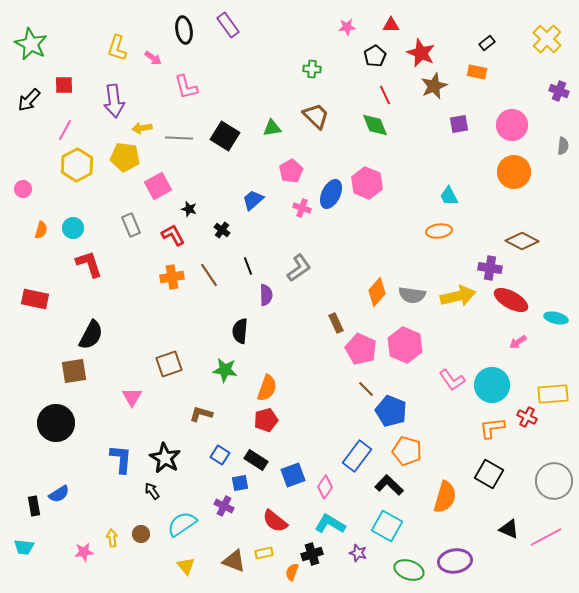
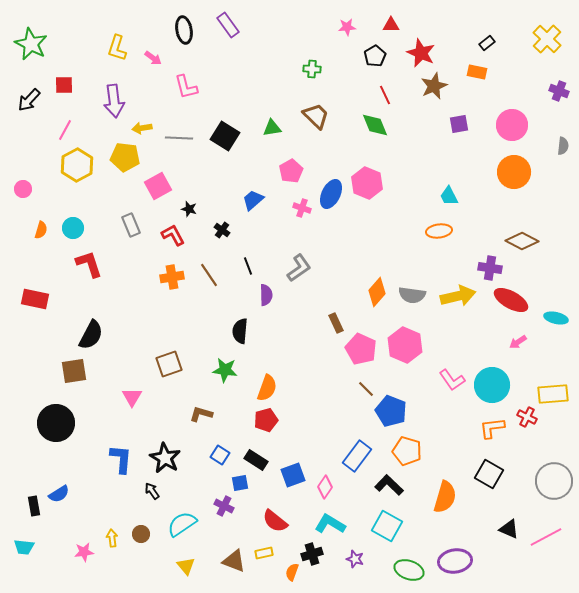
purple star at (358, 553): moved 3 px left, 6 px down
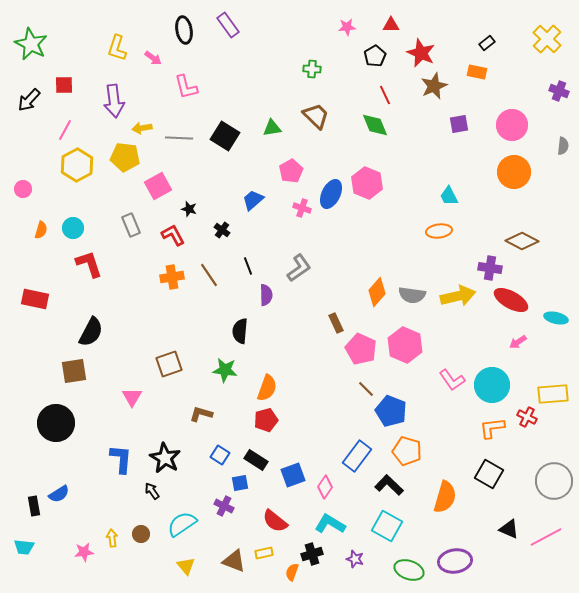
black semicircle at (91, 335): moved 3 px up
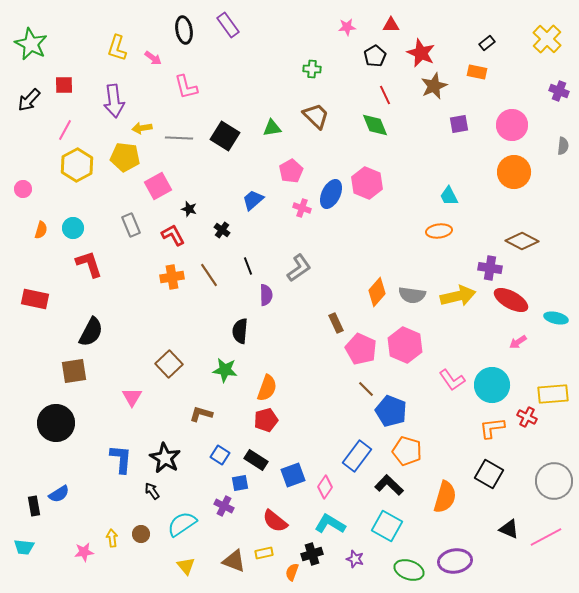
brown square at (169, 364): rotated 24 degrees counterclockwise
